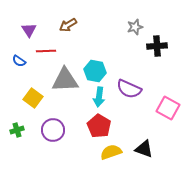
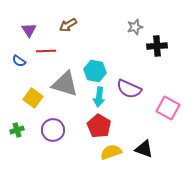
gray triangle: moved 4 px down; rotated 20 degrees clockwise
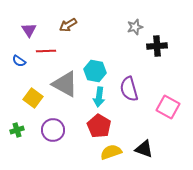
gray triangle: rotated 12 degrees clockwise
purple semicircle: rotated 50 degrees clockwise
pink square: moved 1 px up
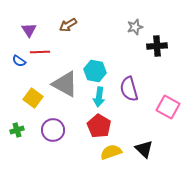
red line: moved 6 px left, 1 px down
black triangle: rotated 24 degrees clockwise
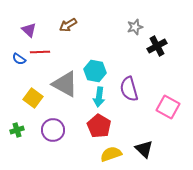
purple triangle: rotated 14 degrees counterclockwise
black cross: rotated 24 degrees counterclockwise
blue semicircle: moved 2 px up
yellow semicircle: moved 2 px down
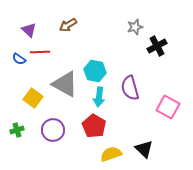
purple semicircle: moved 1 px right, 1 px up
red pentagon: moved 5 px left
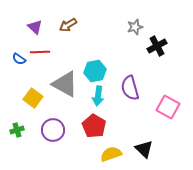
purple triangle: moved 6 px right, 3 px up
cyan hexagon: rotated 20 degrees counterclockwise
cyan arrow: moved 1 px left, 1 px up
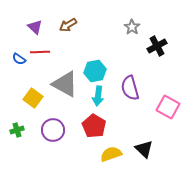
gray star: moved 3 px left; rotated 21 degrees counterclockwise
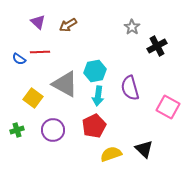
purple triangle: moved 3 px right, 5 px up
red pentagon: rotated 15 degrees clockwise
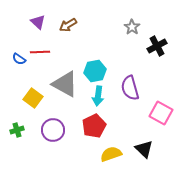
pink square: moved 7 px left, 6 px down
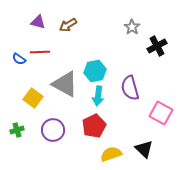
purple triangle: rotated 28 degrees counterclockwise
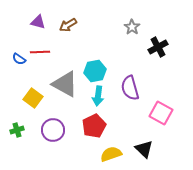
black cross: moved 1 px right, 1 px down
